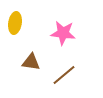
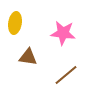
brown triangle: moved 3 px left, 5 px up
brown line: moved 2 px right
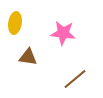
brown line: moved 9 px right, 4 px down
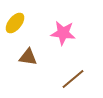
yellow ellipse: rotated 30 degrees clockwise
brown line: moved 2 px left
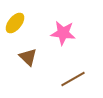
brown triangle: rotated 36 degrees clockwise
brown line: rotated 10 degrees clockwise
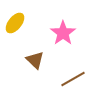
pink star: rotated 30 degrees clockwise
brown triangle: moved 7 px right, 3 px down
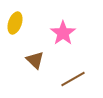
yellow ellipse: rotated 20 degrees counterclockwise
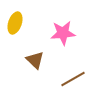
pink star: rotated 30 degrees clockwise
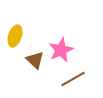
yellow ellipse: moved 13 px down
pink star: moved 2 px left, 17 px down; rotated 20 degrees counterclockwise
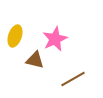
pink star: moved 6 px left, 11 px up
brown triangle: rotated 30 degrees counterclockwise
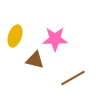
pink star: rotated 25 degrees clockwise
brown line: moved 1 px up
